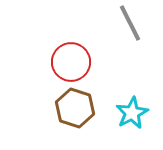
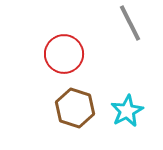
red circle: moved 7 px left, 8 px up
cyan star: moved 5 px left, 2 px up
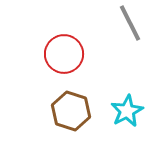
brown hexagon: moved 4 px left, 3 px down
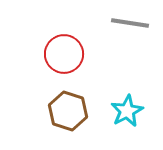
gray line: rotated 54 degrees counterclockwise
brown hexagon: moved 3 px left
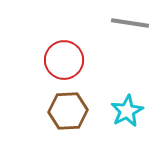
red circle: moved 6 px down
brown hexagon: rotated 21 degrees counterclockwise
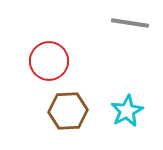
red circle: moved 15 px left, 1 px down
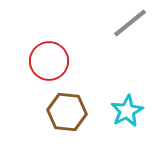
gray line: rotated 48 degrees counterclockwise
brown hexagon: moved 1 px left, 1 px down; rotated 9 degrees clockwise
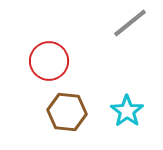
cyan star: rotated 8 degrees counterclockwise
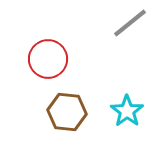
red circle: moved 1 px left, 2 px up
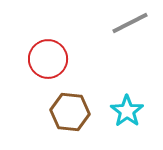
gray line: rotated 12 degrees clockwise
brown hexagon: moved 3 px right
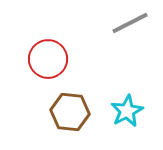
cyan star: rotated 8 degrees clockwise
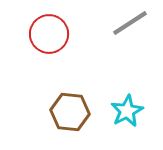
gray line: rotated 6 degrees counterclockwise
red circle: moved 1 px right, 25 px up
